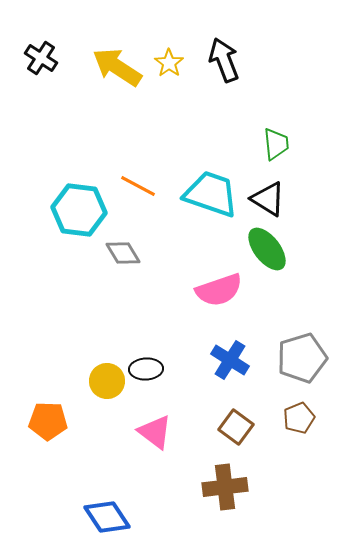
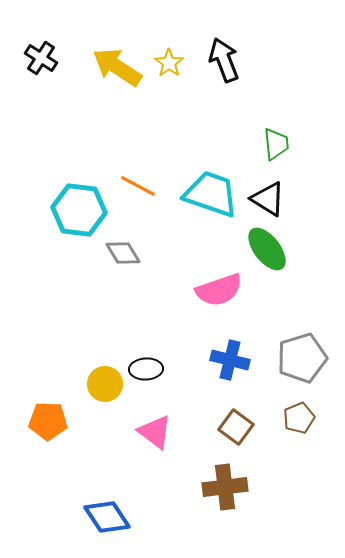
blue cross: rotated 18 degrees counterclockwise
yellow circle: moved 2 px left, 3 px down
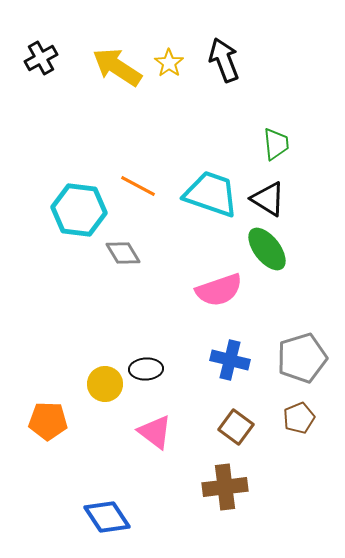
black cross: rotated 28 degrees clockwise
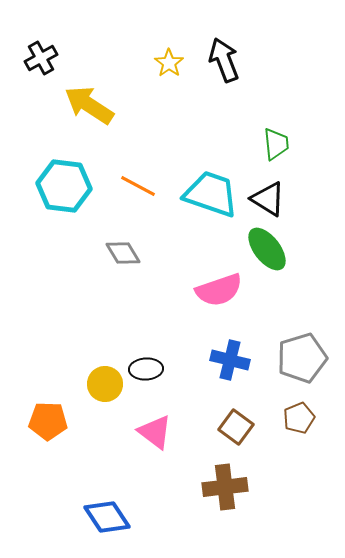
yellow arrow: moved 28 px left, 38 px down
cyan hexagon: moved 15 px left, 24 px up
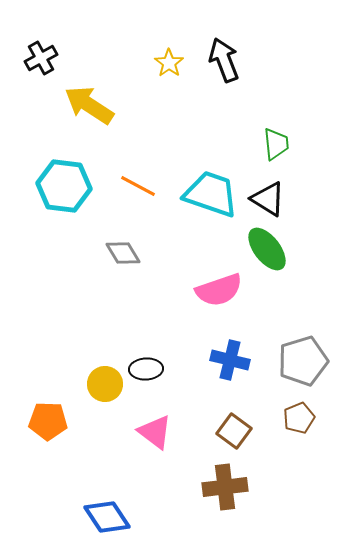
gray pentagon: moved 1 px right, 3 px down
brown square: moved 2 px left, 4 px down
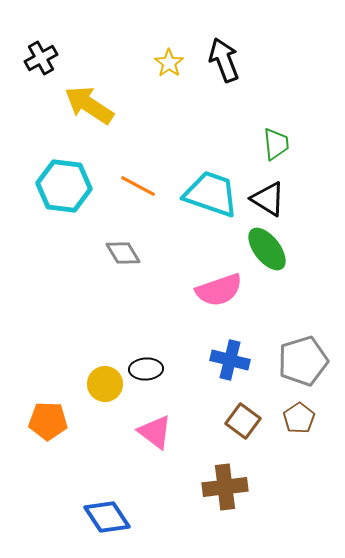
brown pentagon: rotated 12 degrees counterclockwise
brown square: moved 9 px right, 10 px up
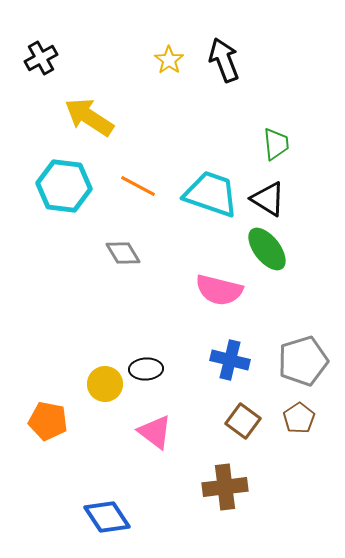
yellow star: moved 3 px up
yellow arrow: moved 12 px down
pink semicircle: rotated 33 degrees clockwise
orange pentagon: rotated 9 degrees clockwise
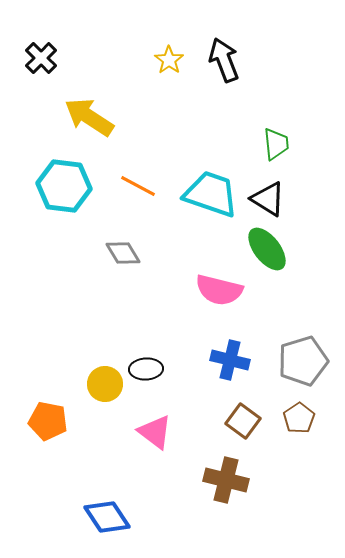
black cross: rotated 16 degrees counterclockwise
brown cross: moved 1 px right, 7 px up; rotated 21 degrees clockwise
